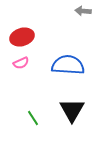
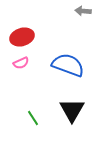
blue semicircle: rotated 16 degrees clockwise
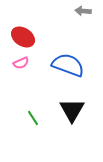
red ellipse: moved 1 px right; rotated 50 degrees clockwise
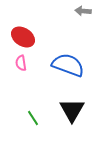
pink semicircle: rotated 105 degrees clockwise
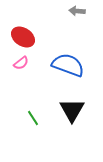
gray arrow: moved 6 px left
pink semicircle: rotated 119 degrees counterclockwise
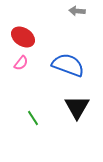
pink semicircle: rotated 14 degrees counterclockwise
black triangle: moved 5 px right, 3 px up
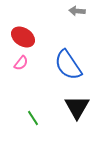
blue semicircle: rotated 144 degrees counterclockwise
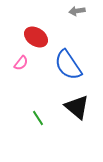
gray arrow: rotated 14 degrees counterclockwise
red ellipse: moved 13 px right
black triangle: rotated 20 degrees counterclockwise
green line: moved 5 px right
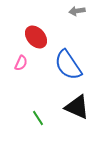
red ellipse: rotated 15 degrees clockwise
pink semicircle: rotated 14 degrees counterclockwise
black triangle: rotated 16 degrees counterclockwise
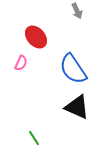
gray arrow: rotated 105 degrees counterclockwise
blue semicircle: moved 5 px right, 4 px down
green line: moved 4 px left, 20 px down
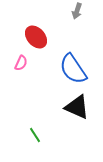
gray arrow: rotated 42 degrees clockwise
green line: moved 1 px right, 3 px up
